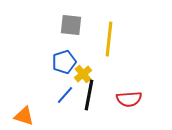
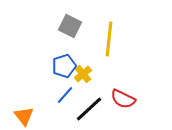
gray square: moved 1 px left, 1 px down; rotated 20 degrees clockwise
blue pentagon: moved 4 px down
black line: moved 14 px down; rotated 36 degrees clockwise
red semicircle: moved 6 px left; rotated 30 degrees clockwise
orange triangle: rotated 35 degrees clockwise
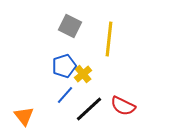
red semicircle: moved 7 px down
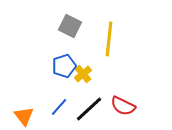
blue line: moved 6 px left, 12 px down
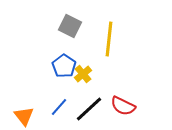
blue pentagon: rotated 20 degrees counterclockwise
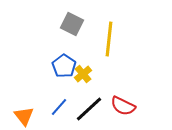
gray square: moved 2 px right, 2 px up
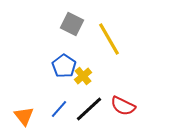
yellow line: rotated 36 degrees counterclockwise
yellow cross: moved 2 px down
blue line: moved 2 px down
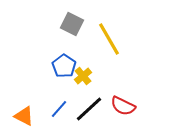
orange triangle: rotated 25 degrees counterclockwise
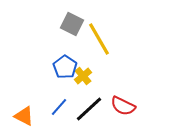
yellow line: moved 10 px left
blue pentagon: moved 1 px right, 1 px down
blue line: moved 2 px up
